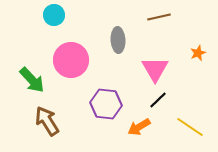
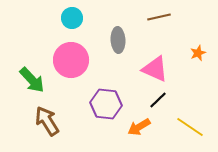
cyan circle: moved 18 px right, 3 px down
pink triangle: rotated 36 degrees counterclockwise
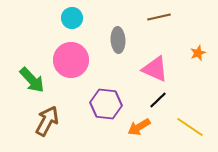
brown arrow: rotated 60 degrees clockwise
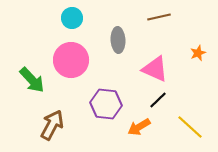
brown arrow: moved 5 px right, 4 px down
yellow line: rotated 8 degrees clockwise
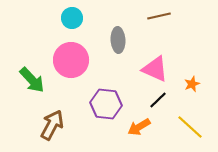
brown line: moved 1 px up
orange star: moved 6 px left, 31 px down
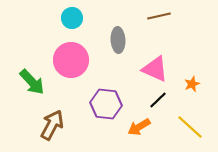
green arrow: moved 2 px down
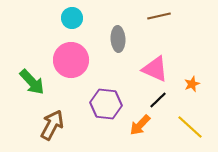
gray ellipse: moved 1 px up
orange arrow: moved 1 px right, 2 px up; rotated 15 degrees counterclockwise
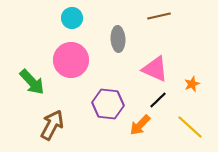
purple hexagon: moved 2 px right
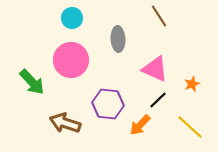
brown line: rotated 70 degrees clockwise
brown arrow: moved 13 px right, 2 px up; rotated 100 degrees counterclockwise
